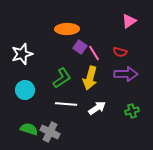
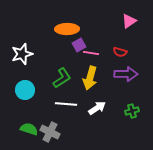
purple square: moved 1 px left, 2 px up; rotated 24 degrees clockwise
pink line: moved 3 px left; rotated 49 degrees counterclockwise
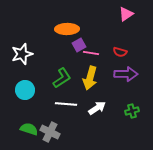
pink triangle: moved 3 px left, 7 px up
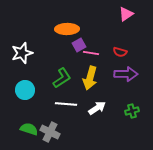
white star: moved 1 px up
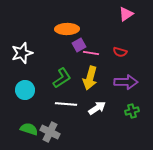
purple arrow: moved 8 px down
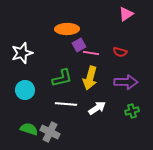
green L-shape: rotated 20 degrees clockwise
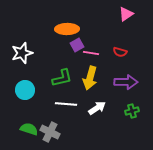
purple square: moved 2 px left
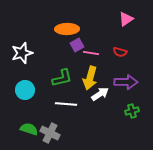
pink triangle: moved 5 px down
white arrow: moved 3 px right, 14 px up
gray cross: moved 1 px down
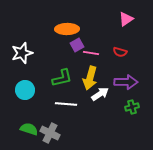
green cross: moved 4 px up
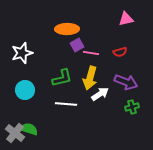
pink triangle: rotated 21 degrees clockwise
red semicircle: rotated 32 degrees counterclockwise
purple arrow: rotated 20 degrees clockwise
gray cross: moved 35 px left; rotated 12 degrees clockwise
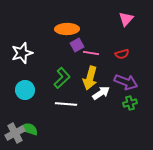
pink triangle: rotated 35 degrees counterclockwise
red semicircle: moved 2 px right, 2 px down
green L-shape: rotated 30 degrees counterclockwise
white arrow: moved 1 px right, 1 px up
green cross: moved 2 px left, 4 px up
gray cross: rotated 24 degrees clockwise
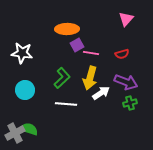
white star: rotated 25 degrees clockwise
